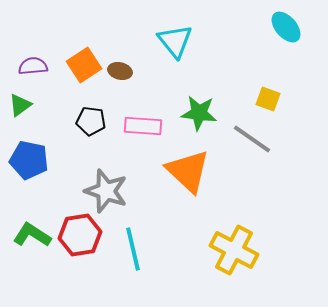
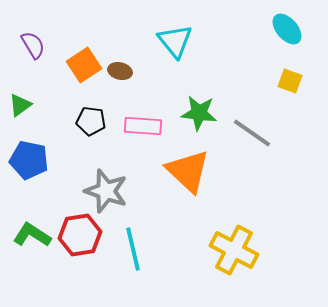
cyan ellipse: moved 1 px right, 2 px down
purple semicircle: moved 21 px up; rotated 64 degrees clockwise
yellow square: moved 22 px right, 18 px up
gray line: moved 6 px up
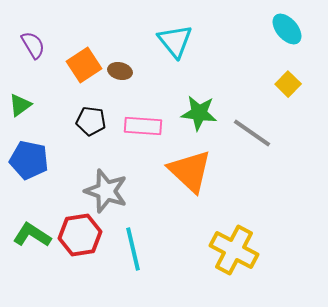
yellow square: moved 2 px left, 3 px down; rotated 25 degrees clockwise
orange triangle: moved 2 px right
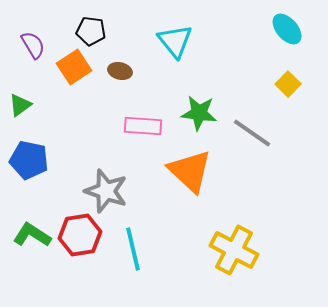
orange square: moved 10 px left, 2 px down
black pentagon: moved 90 px up
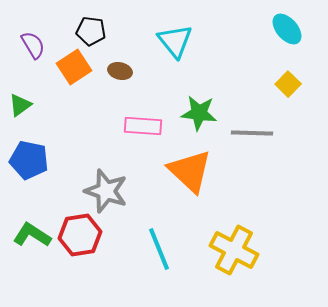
gray line: rotated 33 degrees counterclockwise
cyan line: moved 26 px right; rotated 9 degrees counterclockwise
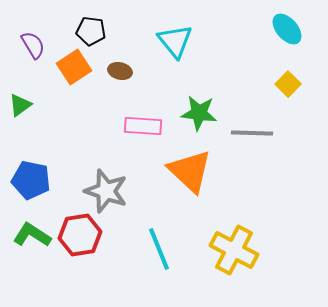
blue pentagon: moved 2 px right, 20 px down
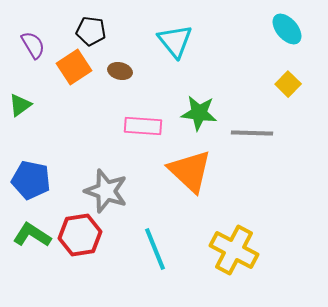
cyan line: moved 4 px left
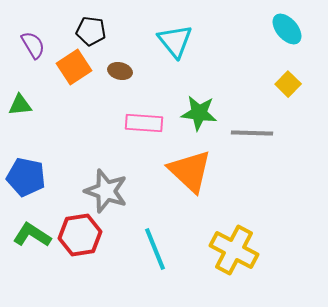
green triangle: rotated 30 degrees clockwise
pink rectangle: moved 1 px right, 3 px up
blue pentagon: moved 5 px left, 3 px up
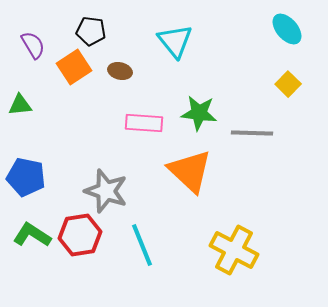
cyan line: moved 13 px left, 4 px up
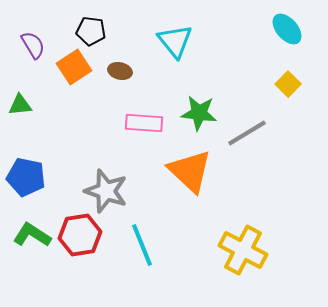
gray line: moved 5 px left; rotated 33 degrees counterclockwise
yellow cross: moved 9 px right
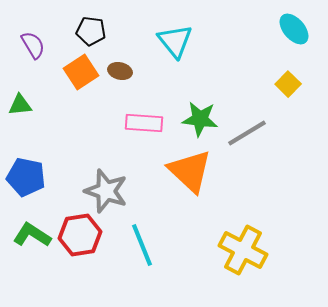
cyan ellipse: moved 7 px right
orange square: moved 7 px right, 5 px down
green star: moved 1 px right, 6 px down
